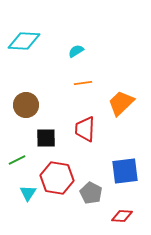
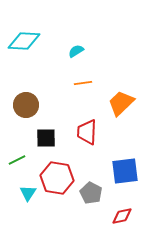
red trapezoid: moved 2 px right, 3 px down
red diamond: rotated 15 degrees counterclockwise
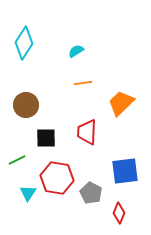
cyan diamond: moved 2 px down; rotated 60 degrees counterclockwise
red diamond: moved 3 px left, 3 px up; rotated 55 degrees counterclockwise
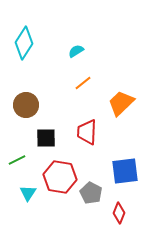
orange line: rotated 30 degrees counterclockwise
red hexagon: moved 3 px right, 1 px up
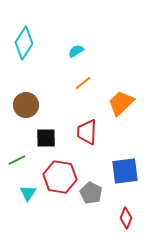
red diamond: moved 7 px right, 5 px down
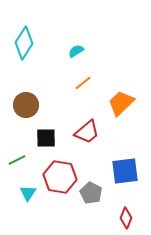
red trapezoid: rotated 132 degrees counterclockwise
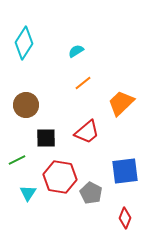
red diamond: moved 1 px left
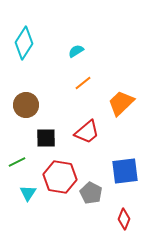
green line: moved 2 px down
red diamond: moved 1 px left, 1 px down
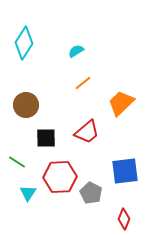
green line: rotated 60 degrees clockwise
red hexagon: rotated 12 degrees counterclockwise
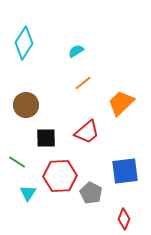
red hexagon: moved 1 px up
